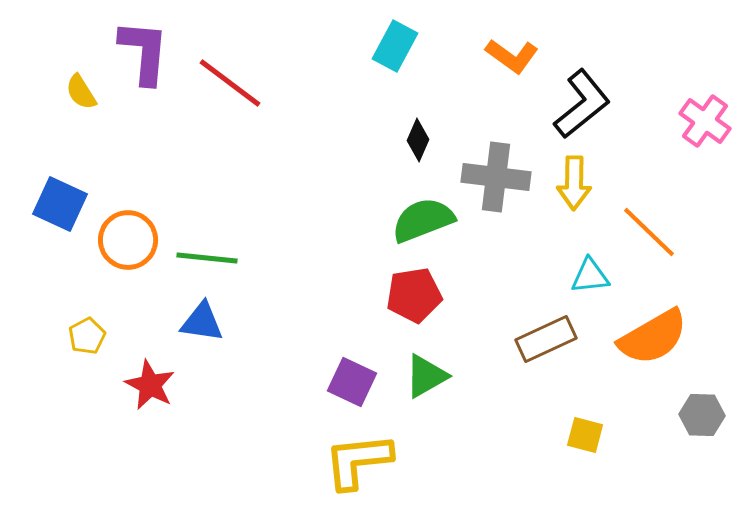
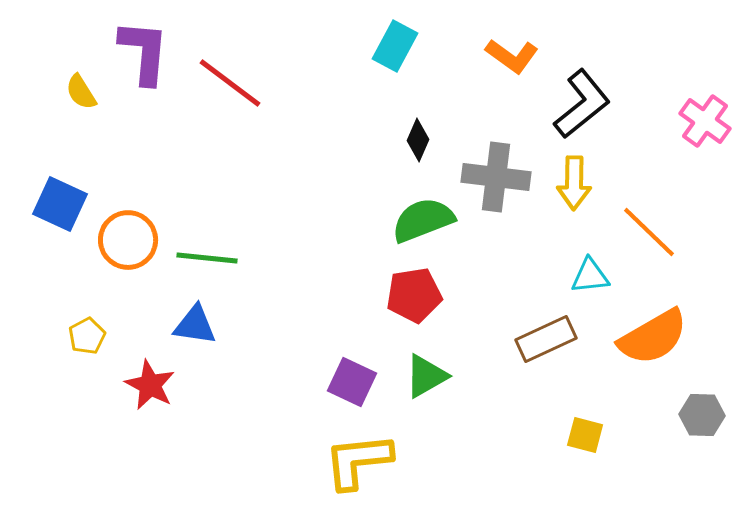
blue triangle: moved 7 px left, 3 px down
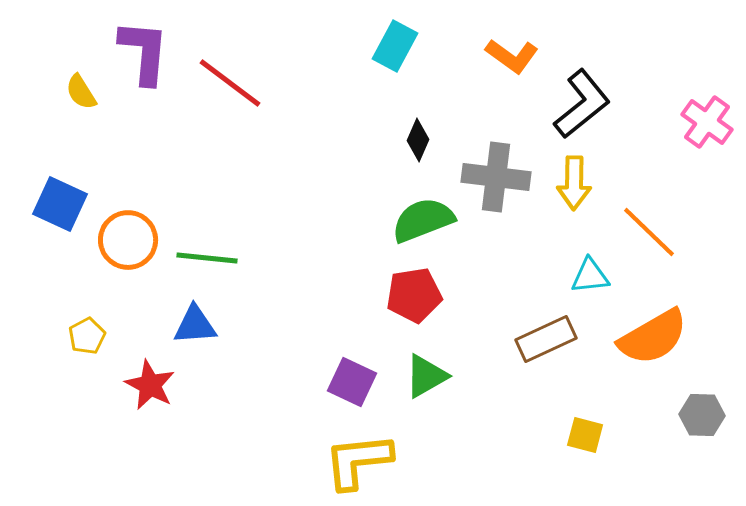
pink cross: moved 2 px right, 1 px down
blue triangle: rotated 12 degrees counterclockwise
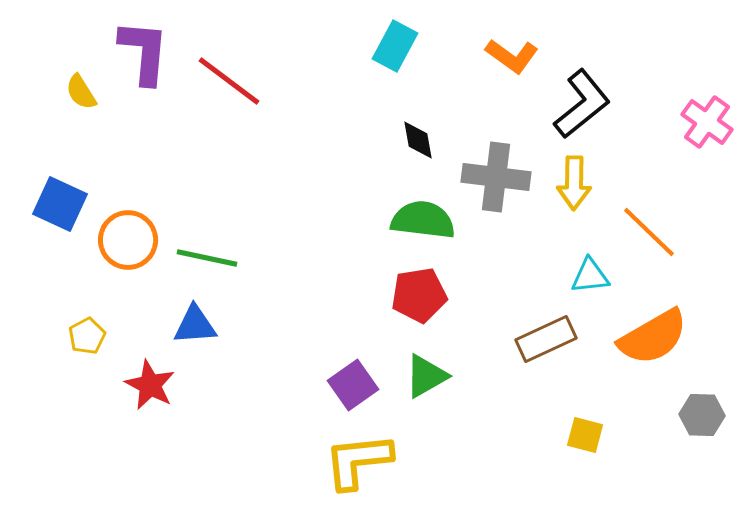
red line: moved 1 px left, 2 px up
black diamond: rotated 33 degrees counterclockwise
green semicircle: rotated 28 degrees clockwise
green line: rotated 6 degrees clockwise
red pentagon: moved 5 px right
purple square: moved 1 px right, 3 px down; rotated 30 degrees clockwise
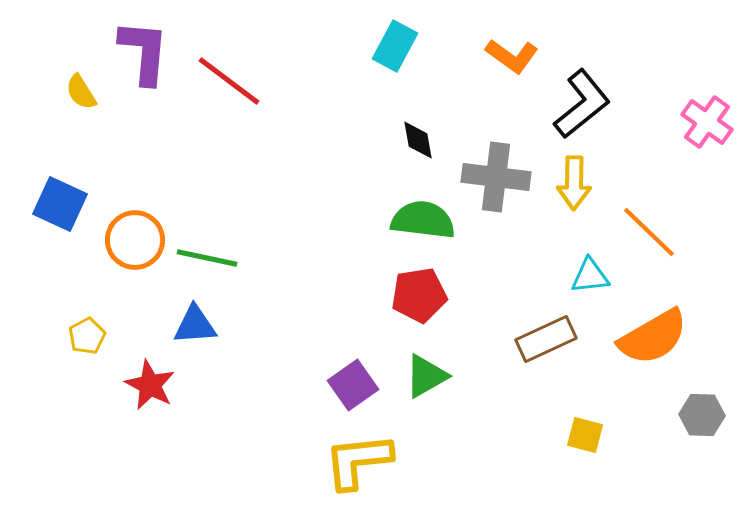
orange circle: moved 7 px right
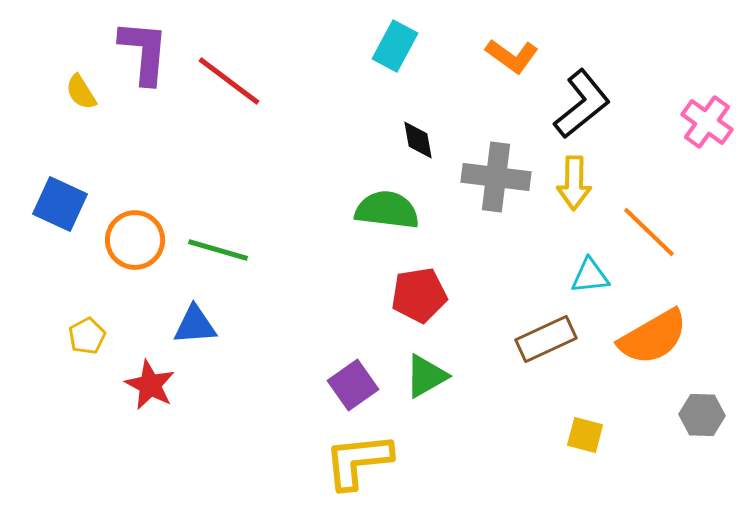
green semicircle: moved 36 px left, 10 px up
green line: moved 11 px right, 8 px up; rotated 4 degrees clockwise
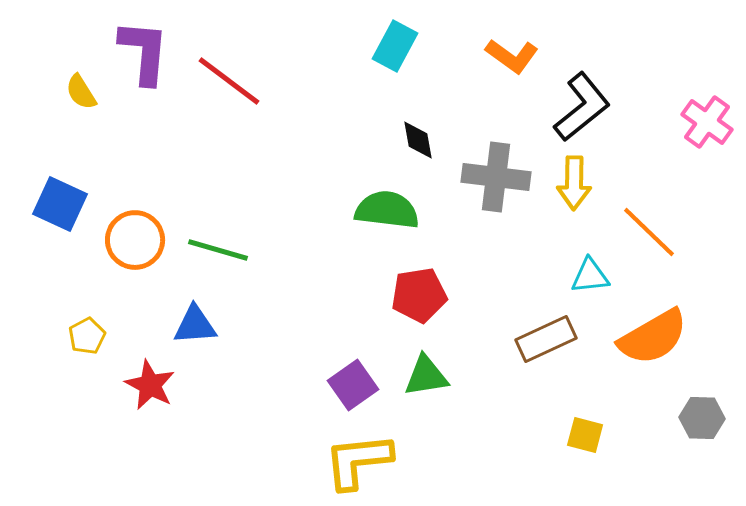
black L-shape: moved 3 px down
green triangle: rotated 21 degrees clockwise
gray hexagon: moved 3 px down
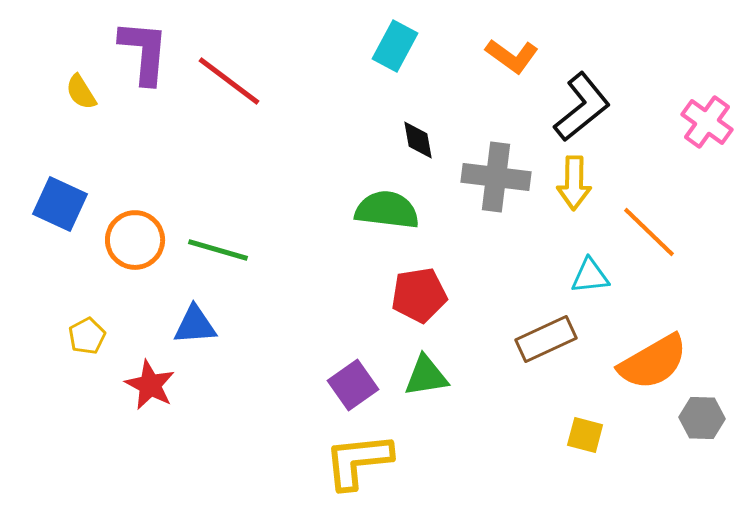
orange semicircle: moved 25 px down
